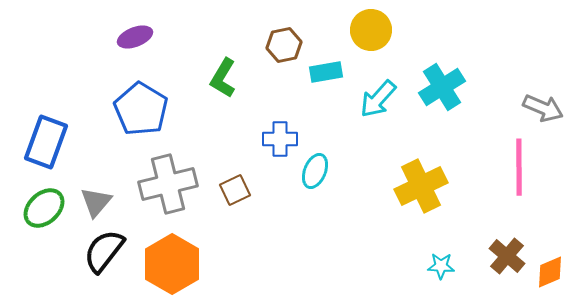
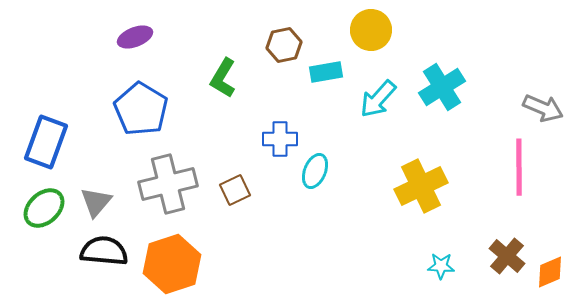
black semicircle: rotated 57 degrees clockwise
orange hexagon: rotated 12 degrees clockwise
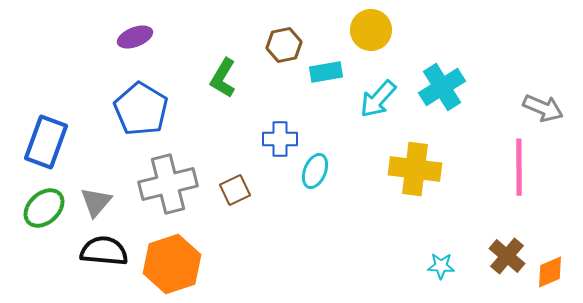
yellow cross: moved 6 px left, 17 px up; rotated 33 degrees clockwise
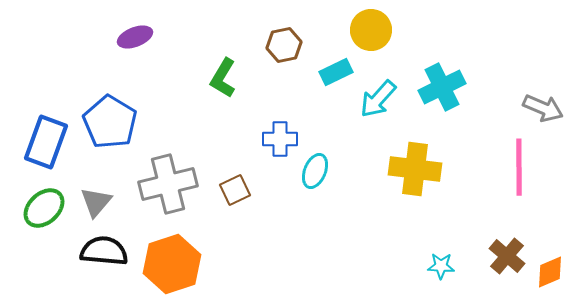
cyan rectangle: moved 10 px right; rotated 16 degrees counterclockwise
cyan cross: rotated 6 degrees clockwise
blue pentagon: moved 31 px left, 13 px down
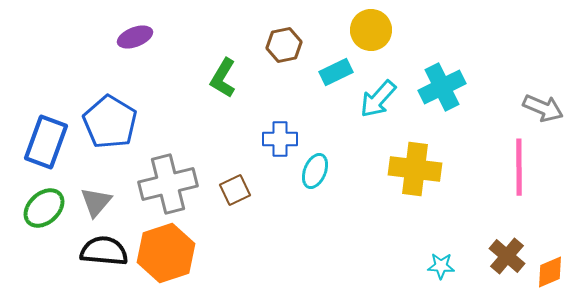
orange hexagon: moved 6 px left, 11 px up
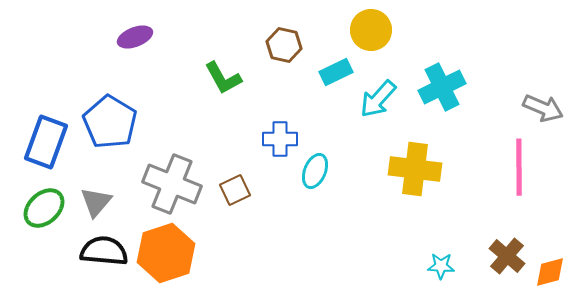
brown hexagon: rotated 24 degrees clockwise
green L-shape: rotated 60 degrees counterclockwise
gray cross: moved 4 px right; rotated 36 degrees clockwise
orange diamond: rotated 8 degrees clockwise
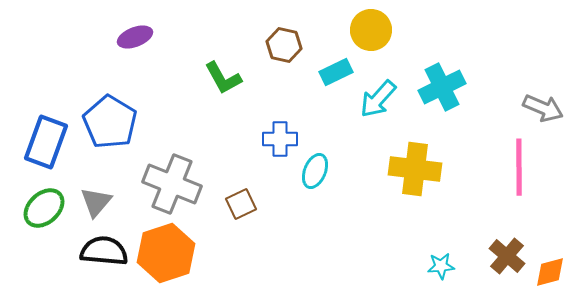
brown square: moved 6 px right, 14 px down
cyan star: rotated 8 degrees counterclockwise
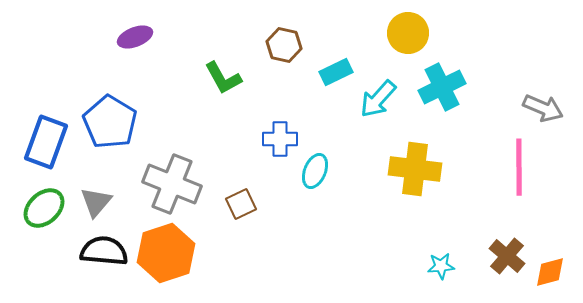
yellow circle: moved 37 px right, 3 px down
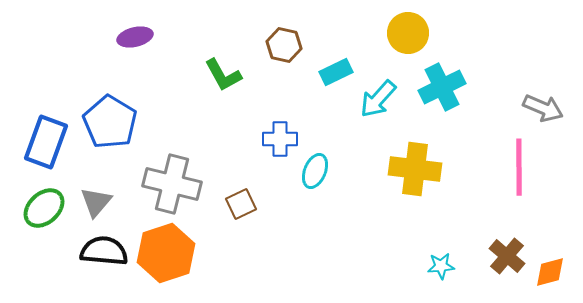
purple ellipse: rotated 8 degrees clockwise
green L-shape: moved 3 px up
gray cross: rotated 8 degrees counterclockwise
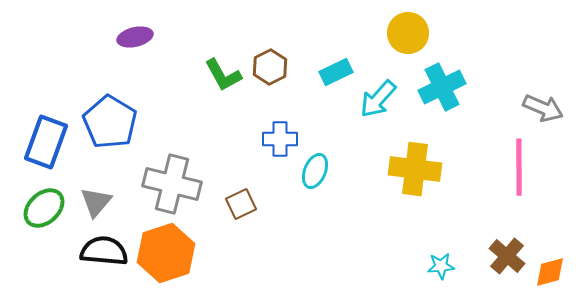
brown hexagon: moved 14 px left, 22 px down; rotated 20 degrees clockwise
